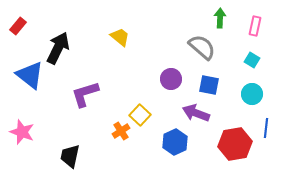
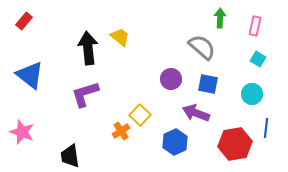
red rectangle: moved 6 px right, 5 px up
black arrow: moved 30 px right; rotated 32 degrees counterclockwise
cyan square: moved 6 px right, 1 px up
blue square: moved 1 px left, 1 px up
black trapezoid: rotated 20 degrees counterclockwise
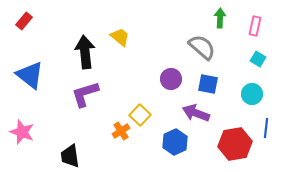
black arrow: moved 3 px left, 4 px down
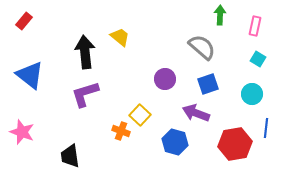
green arrow: moved 3 px up
purple circle: moved 6 px left
blue square: rotated 30 degrees counterclockwise
orange cross: rotated 36 degrees counterclockwise
blue hexagon: rotated 20 degrees counterclockwise
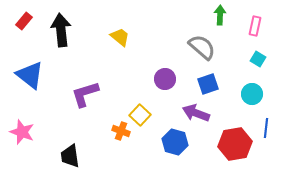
black arrow: moved 24 px left, 22 px up
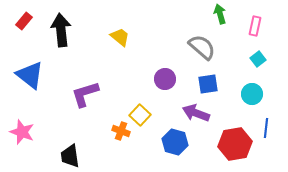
green arrow: moved 1 px up; rotated 18 degrees counterclockwise
cyan square: rotated 21 degrees clockwise
blue square: rotated 10 degrees clockwise
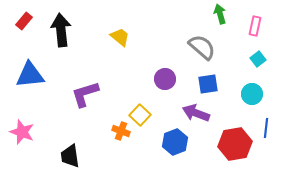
blue triangle: rotated 44 degrees counterclockwise
blue hexagon: rotated 25 degrees clockwise
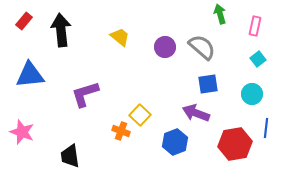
purple circle: moved 32 px up
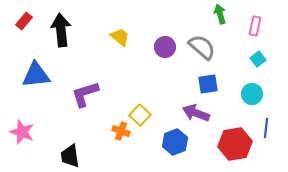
blue triangle: moved 6 px right
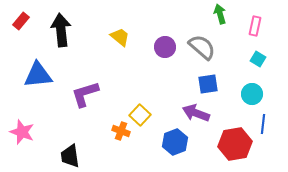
red rectangle: moved 3 px left
cyan square: rotated 21 degrees counterclockwise
blue triangle: moved 2 px right
blue line: moved 3 px left, 4 px up
